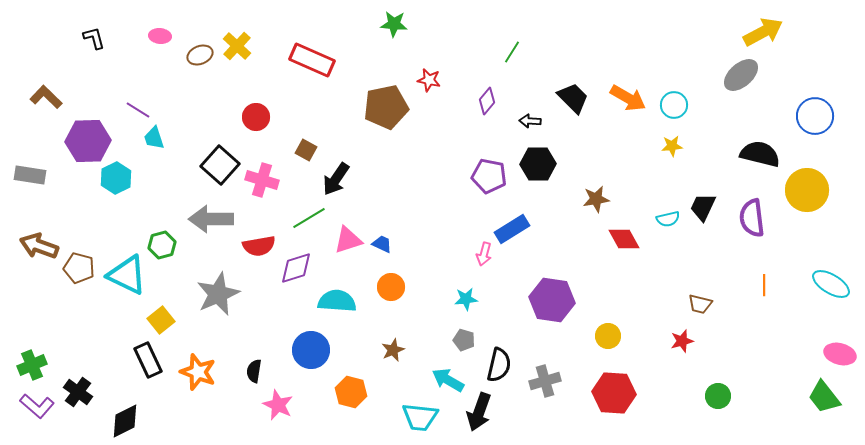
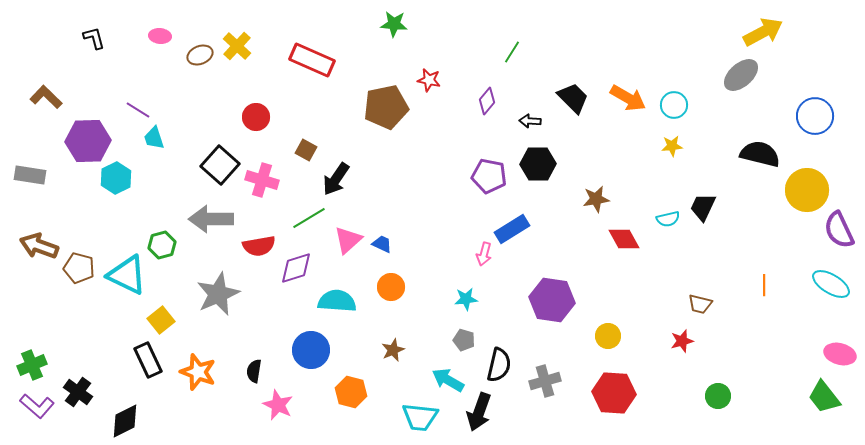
purple semicircle at (752, 218): moved 87 px right, 12 px down; rotated 18 degrees counterclockwise
pink triangle at (348, 240): rotated 24 degrees counterclockwise
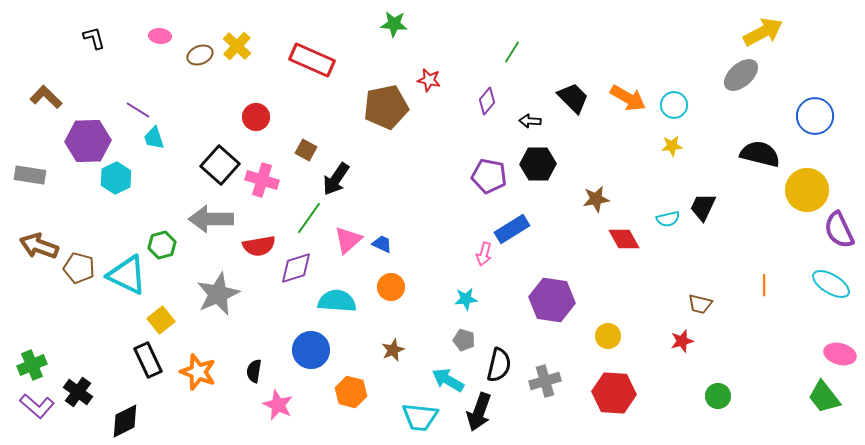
green line at (309, 218): rotated 24 degrees counterclockwise
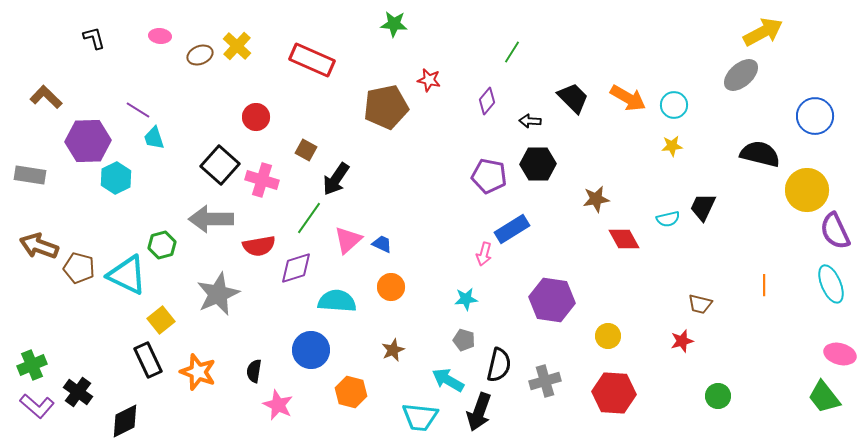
purple semicircle at (839, 230): moved 4 px left, 1 px down
cyan ellipse at (831, 284): rotated 36 degrees clockwise
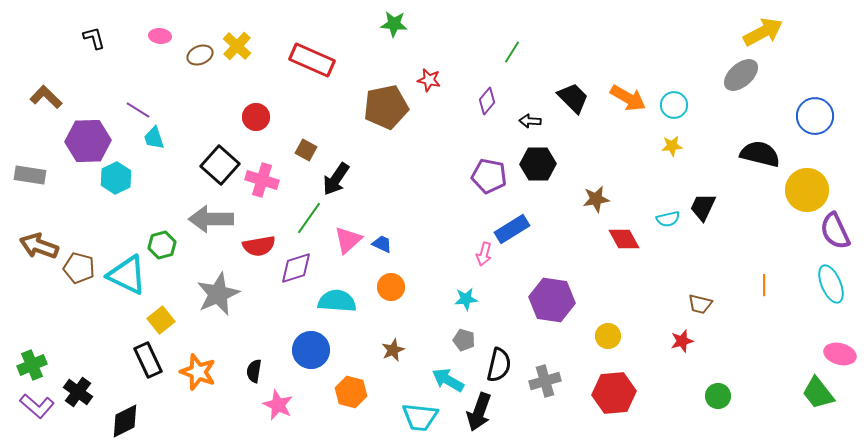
red hexagon at (614, 393): rotated 9 degrees counterclockwise
green trapezoid at (824, 397): moved 6 px left, 4 px up
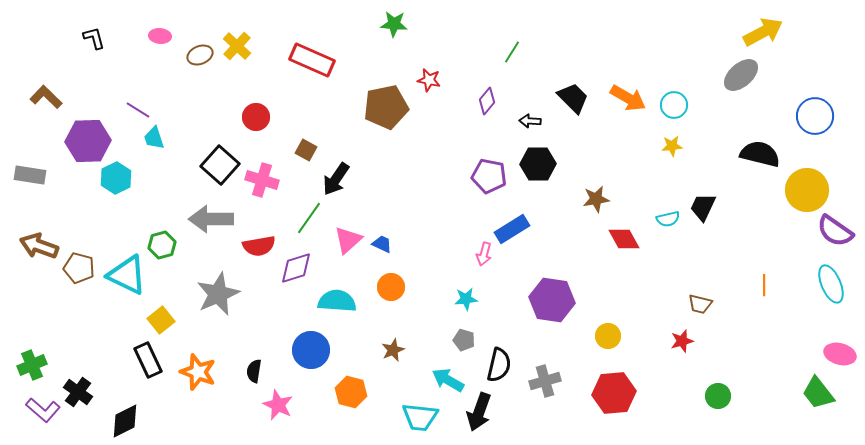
purple semicircle at (835, 231): rotated 30 degrees counterclockwise
purple L-shape at (37, 406): moved 6 px right, 4 px down
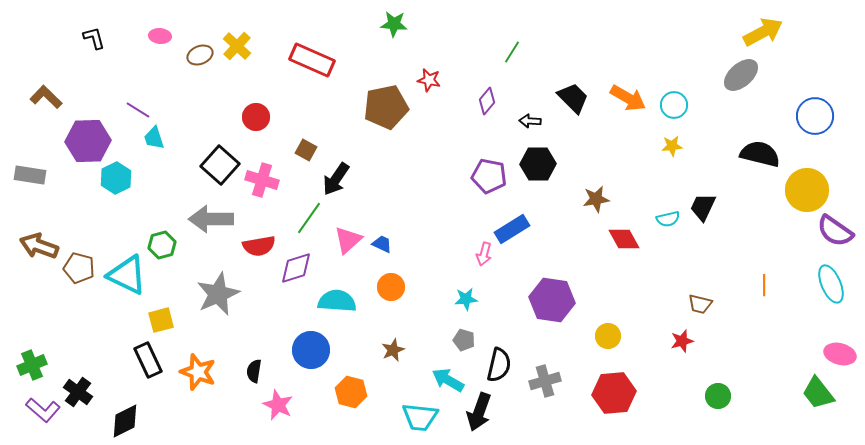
yellow square at (161, 320): rotated 24 degrees clockwise
